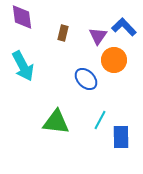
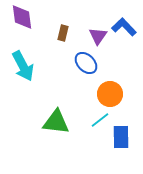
orange circle: moved 4 px left, 34 px down
blue ellipse: moved 16 px up
cyan line: rotated 24 degrees clockwise
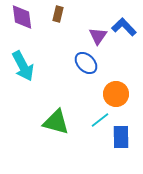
brown rectangle: moved 5 px left, 19 px up
orange circle: moved 6 px right
green triangle: rotated 8 degrees clockwise
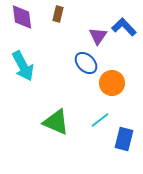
orange circle: moved 4 px left, 11 px up
green triangle: rotated 8 degrees clockwise
blue rectangle: moved 3 px right, 2 px down; rotated 15 degrees clockwise
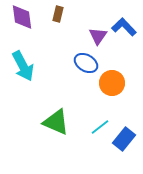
blue ellipse: rotated 15 degrees counterclockwise
cyan line: moved 7 px down
blue rectangle: rotated 25 degrees clockwise
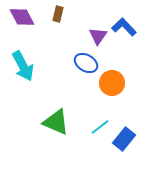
purple diamond: rotated 20 degrees counterclockwise
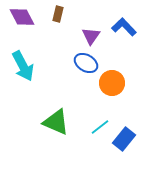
purple triangle: moved 7 px left
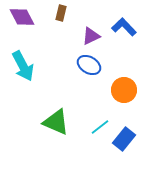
brown rectangle: moved 3 px right, 1 px up
purple triangle: rotated 30 degrees clockwise
blue ellipse: moved 3 px right, 2 px down
orange circle: moved 12 px right, 7 px down
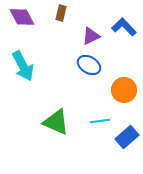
cyan line: moved 6 px up; rotated 30 degrees clockwise
blue rectangle: moved 3 px right, 2 px up; rotated 10 degrees clockwise
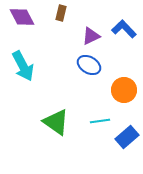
blue L-shape: moved 2 px down
green triangle: rotated 12 degrees clockwise
